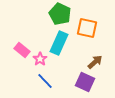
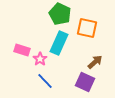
pink rectangle: rotated 21 degrees counterclockwise
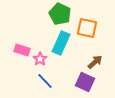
cyan rectangle: moved 2 px right
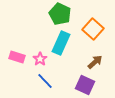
orange square: moved 6 px right, 1 px down; rotated 30 degrees clockwise
pink rectangle: moved 5 px left, 7 px down
purple square: moved 3 px down
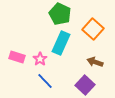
brown arrow: rotated 119 degrees counterclockwise
purple square: rotated 18 degrees clockwise
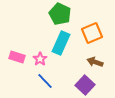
orange square: moved 1 px left, 4 px down; rotated 25 degrees clockwise
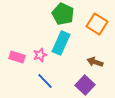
green pentagon: moved 3 px right
orange square: moved 5 px right, 9 px up; rotated 35 degrees counterclockwise
pink star: moved 4 px up; rotated 16 degrees clockwise
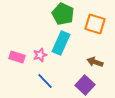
orange square: moved 2 px left; rotated 15 degrees counterclockwise
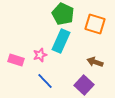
cyan rectangle: moved 2 px up
pink rectangle: moved 1 px left, 3 px down
purple square: moved 1 px left
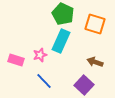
blue line: moved 1 px left
